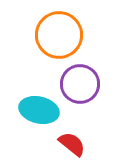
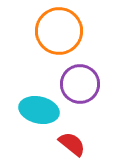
orange circle: moved 4 px up
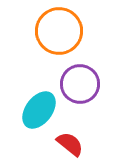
cyan ellipse: rotated 66 degrees counterclockwise
red semicircle: moved 2 px left
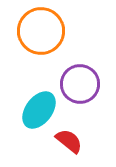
orange circle: moved 18 px left
red semicircle: moved 1 px left, 3 px up
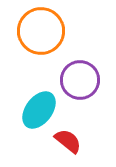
purple circle: moved 4 px up
red semicircle: moved 1 px left
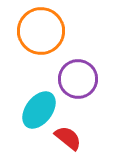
purple circle: moved 2 px left, 1 px up
red semicircle: moved 3 px up
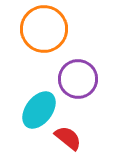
orange circle: moved 3 px right, 2 px up
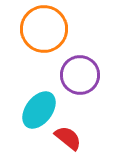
purple circle: moved 2 px right, 4 px up
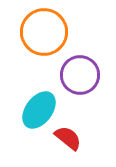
orange circle: moved 3 px down
